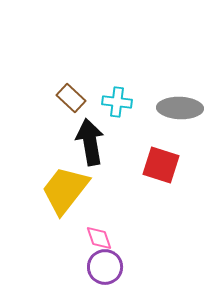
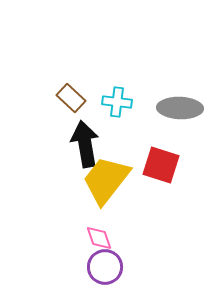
black arrow: moved 5 px left, 2 px down
yellow trapezoid: moved 41 px right, 10 px up
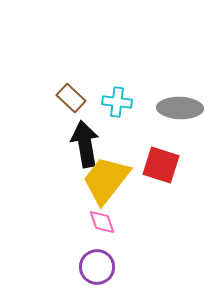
pink diamond: moved 3 px right, 16 px up
purple circle: moved 8 px left
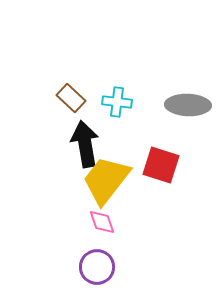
gray ellipse: moved 8 px right, 3 px up
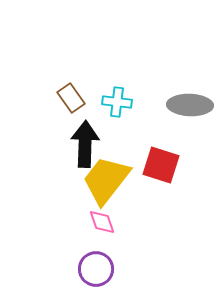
brown rectangle: rotated 12 degrees clockwise
gray ellipse: moved 2 px right
black arrow: rotated 12 degrees clockwise
purple circle: moved 1 px left, 2 px down
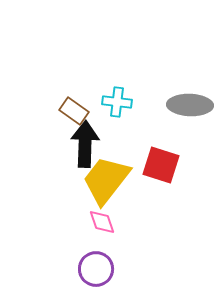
brown rectangle: moved 3 px right, 13 px down; rotated 20 degrees counterclockwise
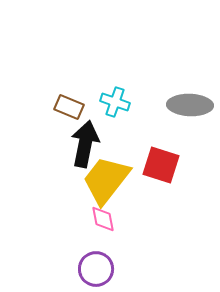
cyan cross: moved 2 px left; rotated 12 degrees clockwise
brown rectangle: moved 5 px left, 4 px up; rotated 12 degrees counterclockwise
black arrow: rotated 9 degrees clockwise
pink diamond: moved 1 px right, 3 px up; rotated 8 degrees clockwise
